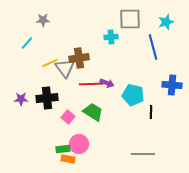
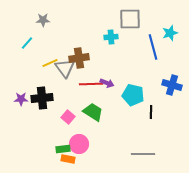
cyan star: moved 4 px right, 11 px down
blue cross: rotated 12 degrees clockwise
black cross: moved 5 px left
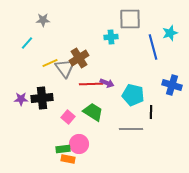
brown cross: rotated 24 degrees counterclockwise
gray line: moved 12 px left, 25 px up
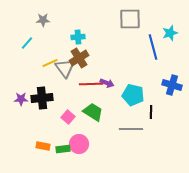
cyan cross: moved 33 px left
orange rectangle: moved 25 px left, 13 px up
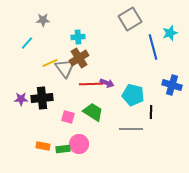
gray square: rotated 30 degrees counterclockwise
pink square: rotated 24 degrees counterclockwise
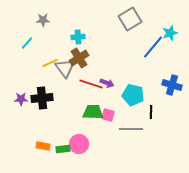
blue line: rotated 55 degrees clockwise
red line: rotated 20 degrees clockwise
green trapezoid: rotated 30 degrees counterclockwise
pink square: moved 40 px right, 2 px up
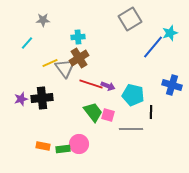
purple arrow: moved 1 px right, 3 px down
purple star: rotated 16 degrees counterclockwise
green trapezoid: rotated 50 degrees clockwise
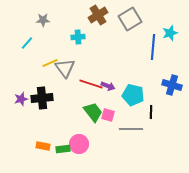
blue line: rotated 35 degrees counterclockwise
brown cross: moved 19 px right, 43 px up
